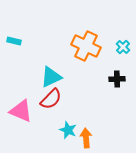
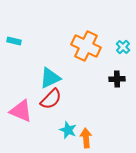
cyan triangle: moved 1 px left, 1 px down
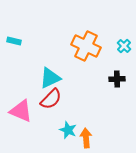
cyan cross: moved 1 px right, 1 px up
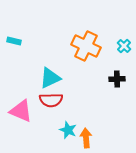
red semicircle: moved 1 px down; rotated 45 degrees clockwise
